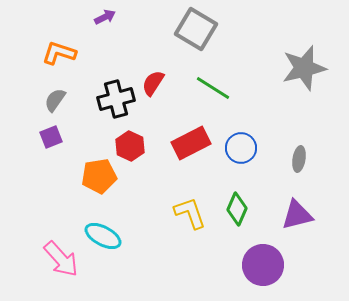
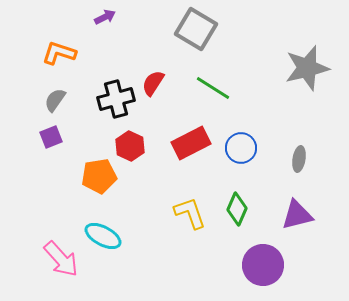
gray star: moved 3 px right
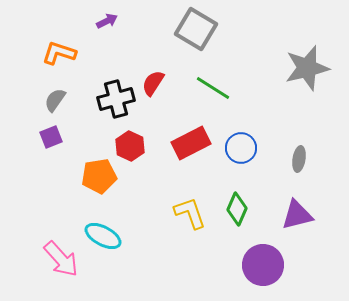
purple arrow: moved 2 px right, 4 px down
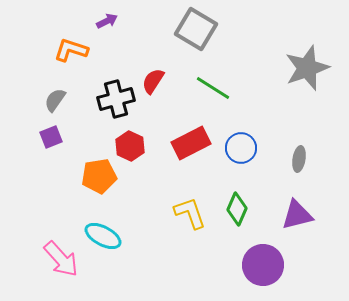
orange L-shape: moved 12 px right, 3 px up
gray star: rotated 6 degrees counterclockwise
red semicircle: moved 2 px up
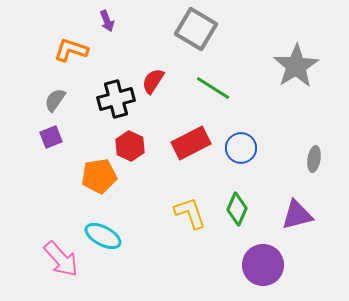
purple arrow: rotated 95 degrees clockwise
gray star: moved 11 px left, 2 px up; rotated 12 degrees counterclockwise
gray ellipse: moved 15 px right
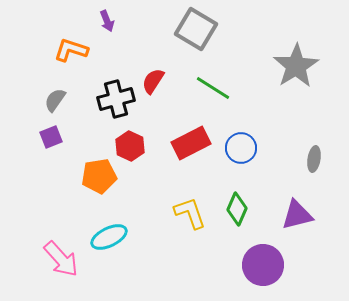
cyan ellipse: moved 6 px right, 1 px down; rotated 54 degrees counterclockwise
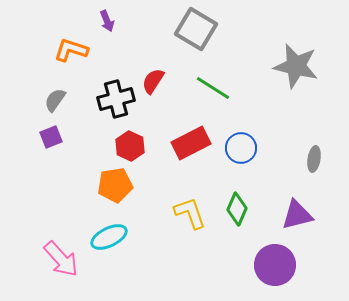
gray star: rotated 27 degrees counterclockwise
orange pentagon: moved 16 px right, 9 px down
purple circle: moved 12 px right
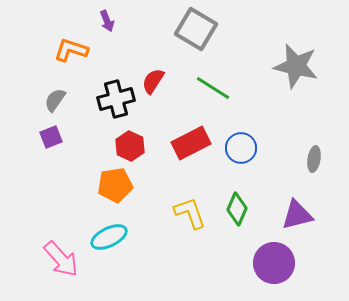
purple circle: moved 1 px left, 2 px up
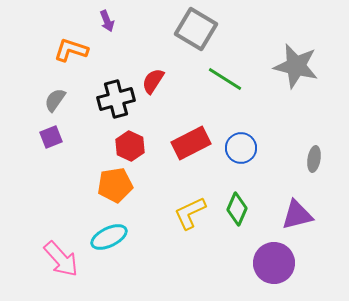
green line: moved 12 px right, 9 px up
yellow L-shape: rotated 96 degrees counterclockwise
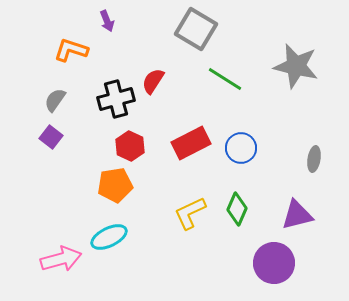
purple square: rotated 30 degrees counterclockwise
pink arrow: rotated 63 degrees counterclockwise
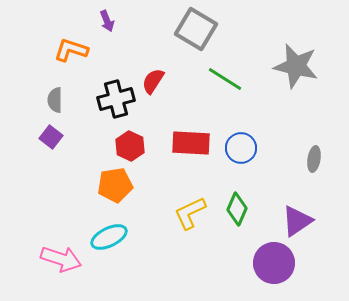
gray semicircle: rotated 35 degrees counterclockwise
red rectangle: rotated 30 degrees clockwise
purple triangle: moved 6 px down; rotated 20 degrees counterclockwise
pink arrow: rotated 33 degrees clockwise
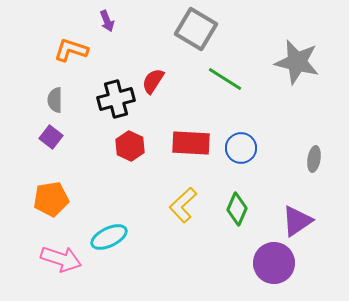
gray star: moved 1 px right, 4 px up
orange pentagon: moved 64 px left, 14 px down
yellow L-shape: moved 7 px left, 8 px up; rotated 18 degrees counterclockwise
